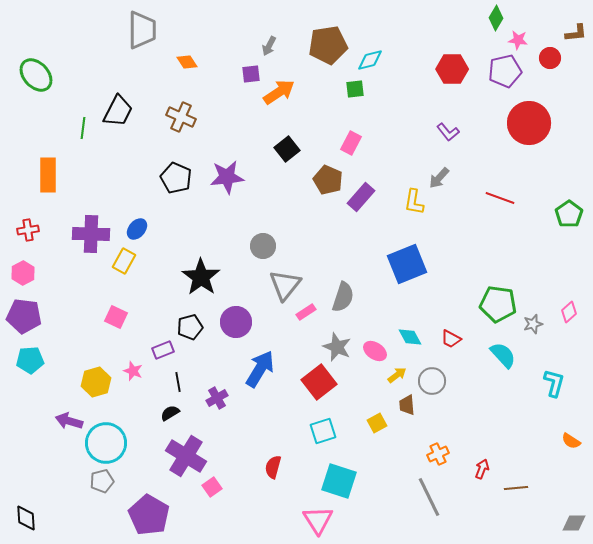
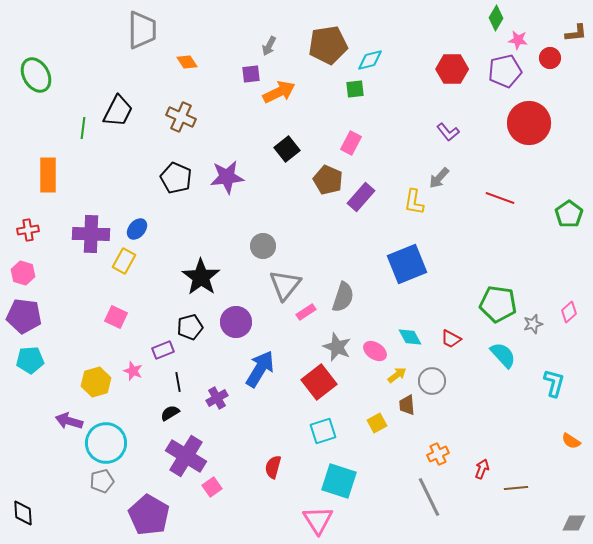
green ellipse at (36, 75): rotated 12 degrees clockwise
orange arrow at (279, 92): rotated 8 degrees clockwise
pink hexagon at (23, 273): rotated 15 degrees counterclockwise
black diamond at (26, 518): moved 3 px left, 5 px up
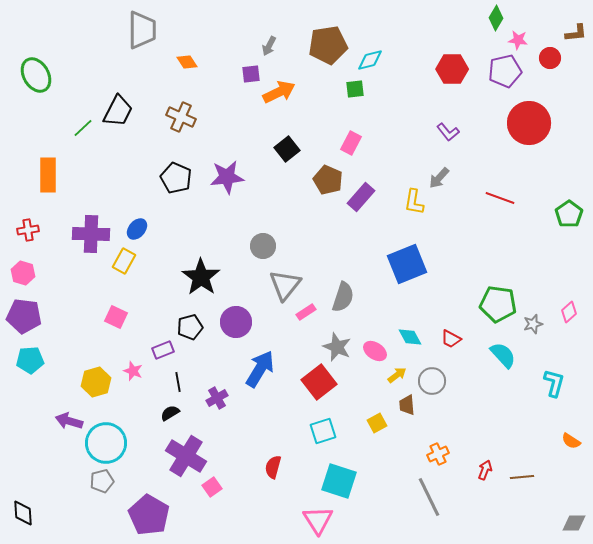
green line at (83, 128): rotated 40 degrees clockwise
red arrow at (482, 469): moved 3 px right, 1 px down
brown line at (516, 488): moved 6 px right, 11 px up
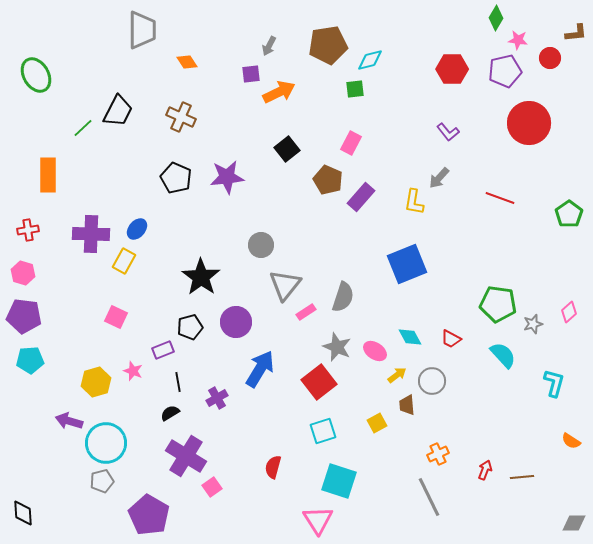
gray circle at (263, 246): moved 2 px left, 1 px up
